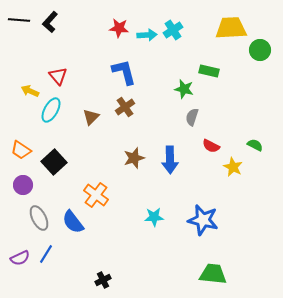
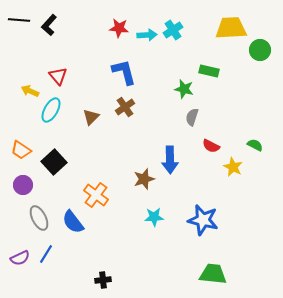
black L-shape: moved 1 px left, 3 px down
brown star: moved 10 px right, 21 px down
black cross: rotated 21 degrees clockwise
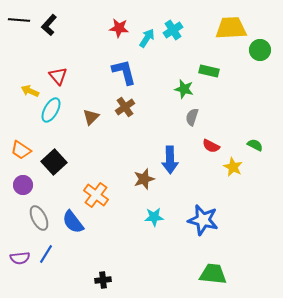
cyan arrow: moved 3 px down; rotated 54 degrees counterclockwise
purple semicircle: rotated 18 degrees clockwise
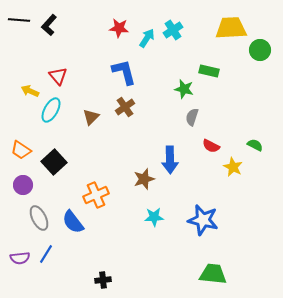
orange cross: rotated 30 degrees clockwise
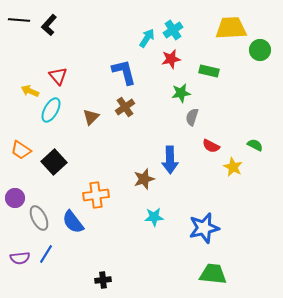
red star: moved 52 px right, 31 px down; rotated 18 degrees counterclockwise
green star: moved 3 px left, 4 px down; rotated 24 degrees counterclockwise
purple circle: moved 8 px left, 13 px down
orange cross: rotated 15 degrees clockwise
blue star: moved 1 px right, 8 px down; rotated 28 degrees counterclockwise
